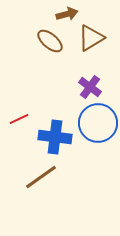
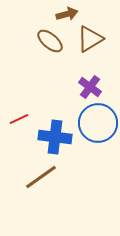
brown triangle: moved 1 px left, 1 px down
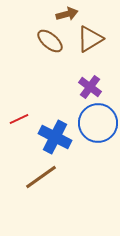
blue cross: rotated 20 degrees clockwise
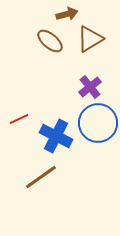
purple cross: rotated 15 degrees clockwise
blue cross: moved 1 px right, 1 px up
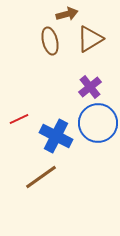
brown ellipse: rotated 36 degrees clockwise
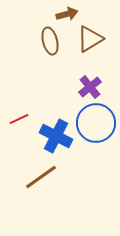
blue circle: moved 2 px left
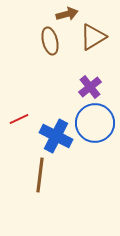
brown triangle: moved 3 px right, 2 px up
blue circle: moved 1 px left
brown line: moved 1 px left, 2 px up; rotated 48 degrees counterclockwise
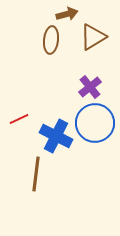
brown ellipse: moved 1 px right, 1 px up; rotated 20 degrees clockwise
brown line: moved 4 px left, 1 px up
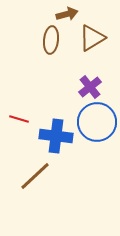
brown triangle: moved 1 px left, 1 px down
red line: rotated 42 degrees clockwise
blue circle: moved 2 px right, 1 px up
blue cross: rotated 20 degrees counterclockwise
brown line: moved 1 px left, 2 px down; rotated 40 degrees clockwise
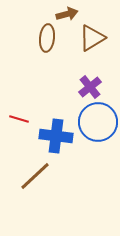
brown ellipse: moved 4 px left, 2 px up
blue circle: moved 1 px right
